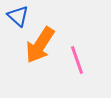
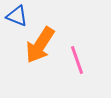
blue triangle: moved 1 px left; rotated 20 degrees counterclockwise
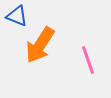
pink line: moved 11 px right
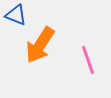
blue triangle: moved 1 px left, 1 px up
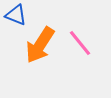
pink line: moved 8 px left, 17 px up; rotated 20 degrees counterclockwise
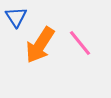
blue triangle: moved 2 px down; rotated 35 degrees clockwise
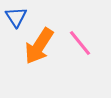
orange arrow: moved 1 px left, 1 px down
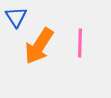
pink line: rotated 40 degrees clockwise
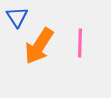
blue triangle: moved 1 px right
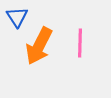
orange arrow: rotated 6 degrees counterclockwise
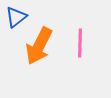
blue triangle: moved 1 px left; rotated 25 degrees clockwise
